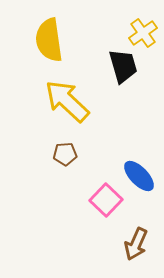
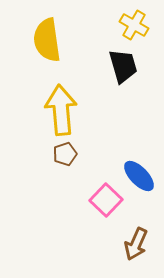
yellow cross: moved 9 px left, 8 px up; rotated 24 degrees counterclockwise
yellow semicircle: moved 2 px left
yellow arrow: moved 6 px left, 9 px down; rotated 42 degrees clockwise
brown pentagon: rotated 15 degrees counterclockwise
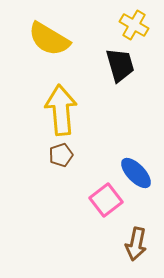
yellow semicircle: moved 2 px right, 1 px up; rotated 51 degrees counterclockwise
black trapezoid: moved 3 px left, 1 px up
brown pentagon: moved 4 px left, 1 px down
blue ellipse: moved 3 px left, 3 px up
pink square: rotated 8 degrees clockwise
brown arrow: rotated 12 degrees counterclockwise
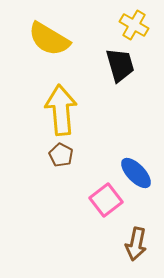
brown pentagon: rotated 25 degrees counterclockwise
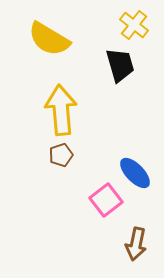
yellow cross: rotated 8 degrees clockwise
brown pentagon: rotated 25 degrees clockwise
blue ellipse: moved 1 px left
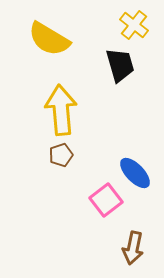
brown arrow: moved 3 px left, 4 px down
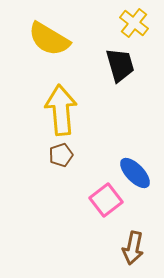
yellow cross: moved 2 px up
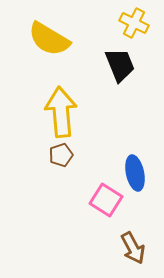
yellow cross: rotated 12 degrees counterclockwise
black trapezoid: rotated 6 degrees counterclockwise
yellow arrow: moved 2 px down
blue ellipse: rotated 32 degrees clockwise
pink square: rotated 20 degrees counterclockwise
brown arrow: rotated 40 degrees counterclockwise
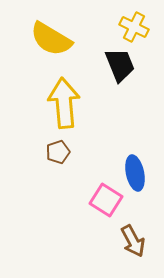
yellow cross: moved 4 px down
yellow semicircle: moved 2 px right
yellow arrow: moved 3 px right, 9 px up
brown pentagon: moved 3 px left, 3 px up
brown arrow: moved 7 px up
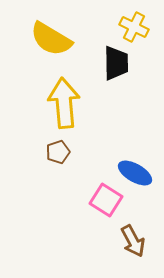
black trapezoid: moved 4 px left, 2 px up; rotated 21 degrees clockwise
blue ellipse: rotated 48 degrees counterclockwise
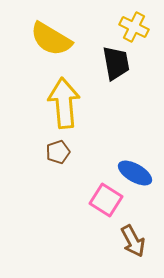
black trapezoid: rotated 9 degrees counterclockwise
